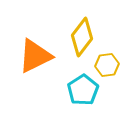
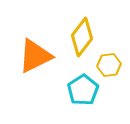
yellow hexagon: moved 2 px right
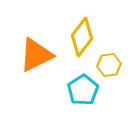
orange triangle: moved 1 px right, 1 px up
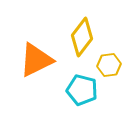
orange triangle: moved 5 px down
cyan pentagon: moved 1 px left; rotated 24 degrees counterclockwise
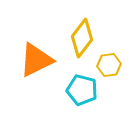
yellow diamond: moved 1 px down
